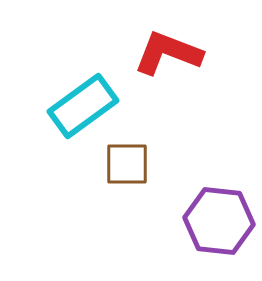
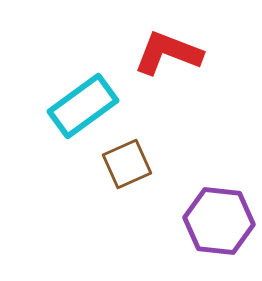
brown square: rotated 24 degrees counterclockwise
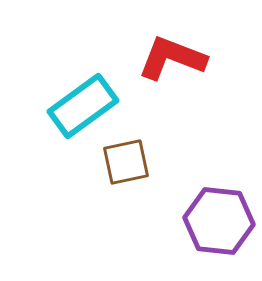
red L-shape: moved 4 px right, 5 px down
brown square: moved 1 px left, 2 px up; rotated 12 degrees clockwise
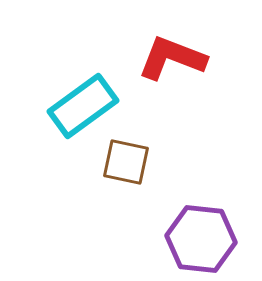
brown square: rotated 24 degrees clockwise
purple hexagon: moved 18 px left, 18 px down
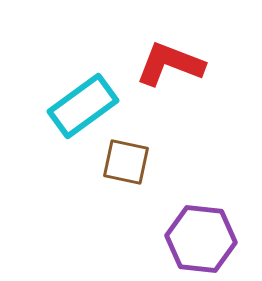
red L-shape: moved 2 px left, 6 px down
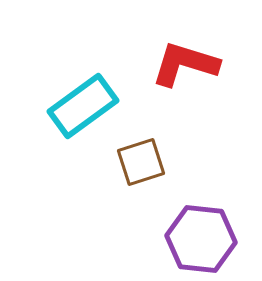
red L-shape: moved 15 px right; rotated 4 degrees counterclockwise
brown square: moved 15 px right; rotated 30 degrees counterclockwise
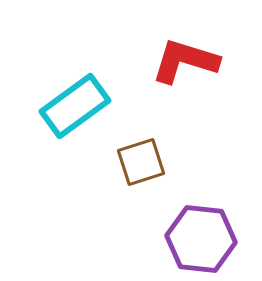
red L-shape: moved 3 px up
cyan rectangle: moved 8 px left
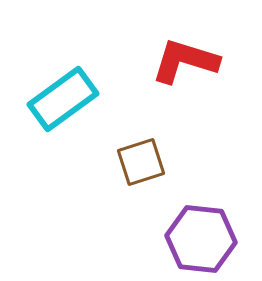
cyan rectangle: moved 12 px left, 7 px up
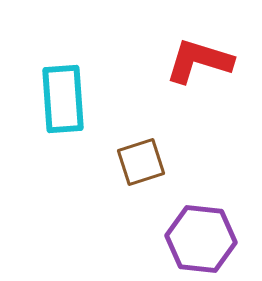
red L-shape: moved 14 px right
cyan rectangle: rotated 58 degrees counterclockwise
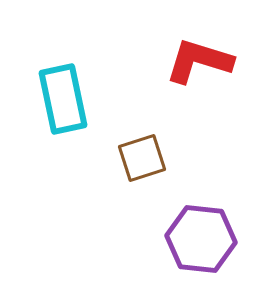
cyan rectangle: rotated 8 degrees counterclockwise
brown square: moved 1 px right, 4 px up
